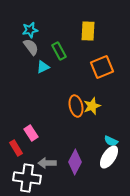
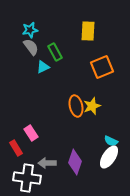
green rectangle: moved 4 px left, 1 px down
purple diamond: rotated 10 degrees counterclockwise
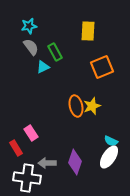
cyan star: moved 1 px left, 4 px up
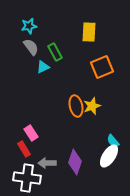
yellow rectangle: moved 1 px right, 1 px down
cyan semicircle: moved 2 px right; rotated 24 degrees clockwise
red rectangle: moved 8 px right, 1 px down
white ellipse: moved 1 px up
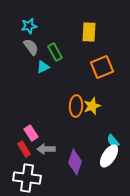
orange ellipse: rotated 15 degrees clockwise
gray arrow: moved 1 px left, 14 px up
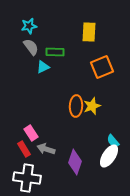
green rectangle: rotated 60 degrees counterclockwise
gray arrow: rotated 18 degrees clockwise
